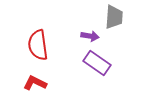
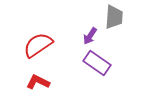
purple arrow: rotated 114 degrees clockwise
red semicircle: rotated 64 degrees clockwise
red L-shape: moved 3 px right, 1 px up
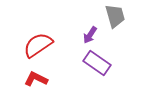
gray trapezoid: moved 1 px right, 1 px up; rotated 20 degrees counterclockwise
purple arrow: moved 1 px up
red L-shape: moved 2 px left, 3 px up
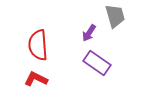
purple arrow: moved 1 px left, 2 px up
red semicircle: rotated 60 degrees counterclockwise
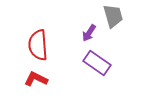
gray trapezoid: moved 2 px left
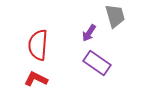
gray trapezoid: moved 2 px right
red semicircle: rotated 8 degrees clockwise
